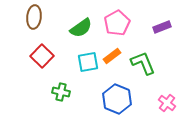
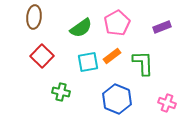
green L-shape: rotated 20 degrees clockwise
pink cross: rotated 18 degrees counterclockwise
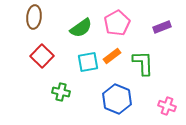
pink cross: moved 3 px down
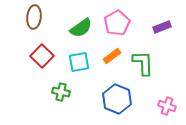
cyan square: moved 9 px left
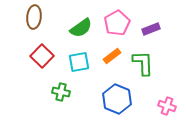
purple rectangle: moved 11 px left, 2 px down
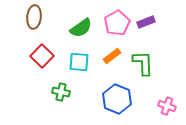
purple rectangle: moved 5 px left, 7 px up
cyan square: rotated 15 degrees clockwise
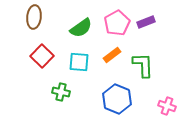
orange rectangle: moved 1 px up
green L-shape: moved 2 px down
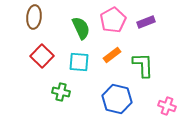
pink pentagon: moved 4 px left, 3 px up
green semicircle: rotated 80 degrees counterclockwise
blue hexagon: rotated 8 degrees counterclockwise
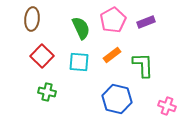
brown ellipse: moved 2 px left, 2 px down
green cross: moved 14 px left
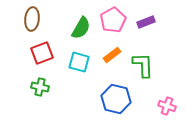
green semicircle: rotated 55 degrees clockwise
red square: moved 3 px up; rotated 25 degrees clockwise
cyan square: rotated 10 degrees clockwise
green cross: moved 7 px left, 5 px up
blue hexagon: moved 1 px left
